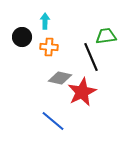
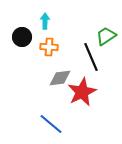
green trapezoid: rotated 25 degrees counterclockwise
gray diamond: rotated 20 degrees counterclockwise
blue line: moved 2 px left, 3 px down
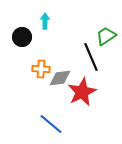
orange cross: moved 8 px left, 22 px down
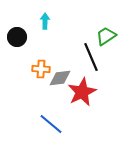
black circle: moved 5 px left
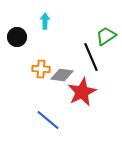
gray diamond: moved 2 px right, 3 px up; rotated 15 degrees clockwise
blue line: moved 3 px left, 4 px up
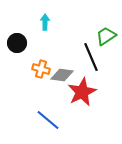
cyan arrow: moved 1 px down
black circle: moved 6 px down
orange cross: rotated 12 degrees clockwise
